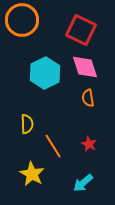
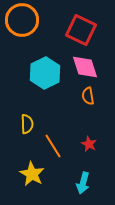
orange semicircle: moved 2 px up
cyan arrow: rotated 35 degrees counterclockwise
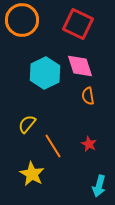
red square: moved 3 px left, 6 px up
pink diamond: moved 5 px left, 1 px up
yellow semicircle: rotated 138 degrees counterclockwise
cyan arrow: moved 16 px right, 3 px down
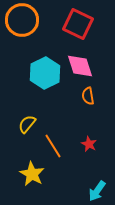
cyan arrow: moved 2 px left, 5 px down; rotated 20 degrees clockwise
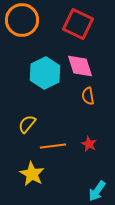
orange line: rotated 65 degrees counterclockwise
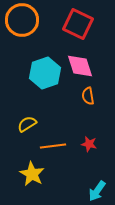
cyan hexagon: rotated 8 degrees clockwise
yellow semicircle: rotated 18 degrees clockwise
red star: rotated 14 degrees counterclockwise
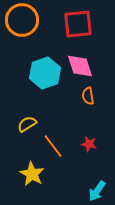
red square: rotated 32 degrees counterclockwise
orange line: rotated 60 degrees clockwise
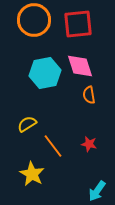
orange circle: moved 12 px right
cyan hexagon: rotated 8 degrees clockwise
orange semicircle: moved 1 px right, 1 px up
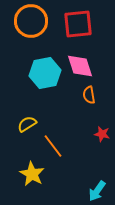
orange circle: moved 3 px left, 1 px down
red star: moved 13 px right, 10 px up
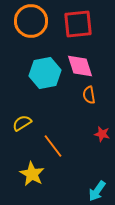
yellow semicircle: moved 5 px left, 1 px up
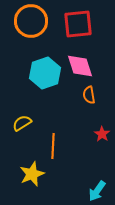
cyan hexagon: rotated 8 degrees counterclockwise
red star: rotated 21 degrees clockwise
orange line: rotated 40 degrees clockwise
yellow star: rotated 20 degrees clockwise
